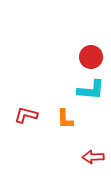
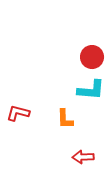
red circle: moved 1 px right
red L-shape: moved 8 px left, 2 px up
red arrow: moved 10 px left
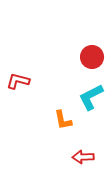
cyan L-shape: moved 7 px down; rotated 148 degrees clockwise
red L-shape: moved 32 px up
orange L-shape: moved 2 px left, 1 px down; rotated 10 degrees counterclockwise
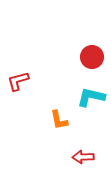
red L-shape: rotated 30 degrees counterclockwise
cyan L-shape: rotated 40 degrees clockwise
orange L-shape: moved 4 px left
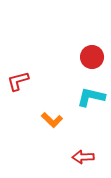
orange L-shape: moved 7 px left; rotated 35 degrees counterclockwise
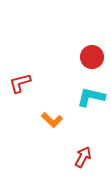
red L-shape: moved 2 px right, 2 px down
red arrow: rotated 120 degrees clockwise
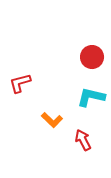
red arrow: moved 17 px up; rotated 55 degrees counterclockwise
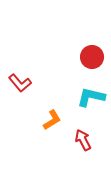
red L-shape: rotated 115 degrees counterclockwise
orange L-shape: rotated 75 degrees counterclockwise
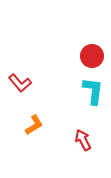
red circle: moved 1 px up
cyan L-shape: moved 2 px right, 6 px up; rotated 84 degrees clockwise
orange L-shape: moved 18 px left, 5 px down
